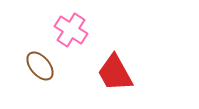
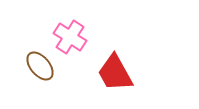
pink cross: moved 1 px left, 7 px down
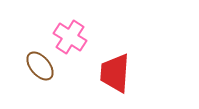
red trapezoid: rotated 33 degrees clockwise
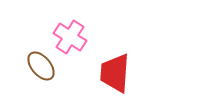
brown ellipse: moved 1 px right
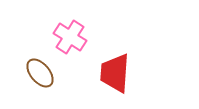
brown ellipse: moved 1 px left, 7 px down
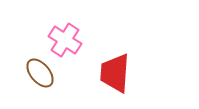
pink cross: moved 5 px left, 3 px down
